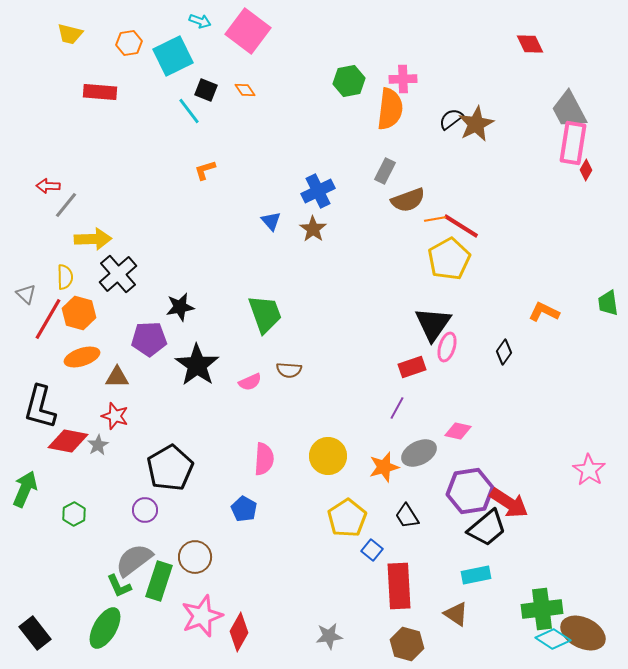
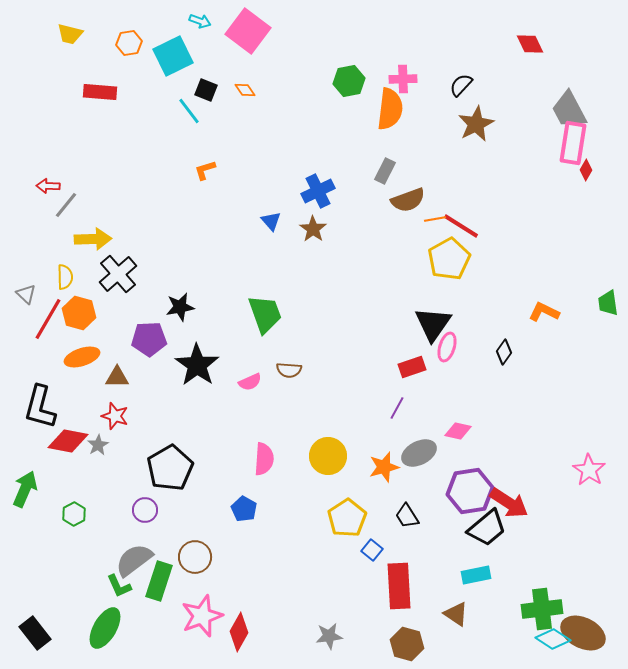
black semicircle at (451, 119): moved 10 px right, 34 px up; rotated 10 degrees counterclockwise
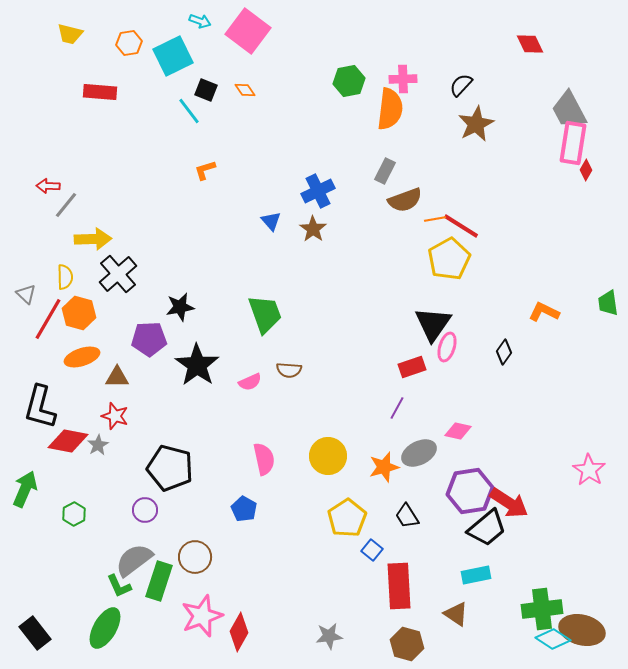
brown semicircle at (408, 200): moved 3 px left
pink semicircle at (264, 459): rotated 16 degrees counterclockwise
black pentagon at (170, 468): rotated 27 degrees counterclockwise
brown ellipse at (583, 633): moved 1 px left, 3 px up; rotated 12 degrees counterclockwise
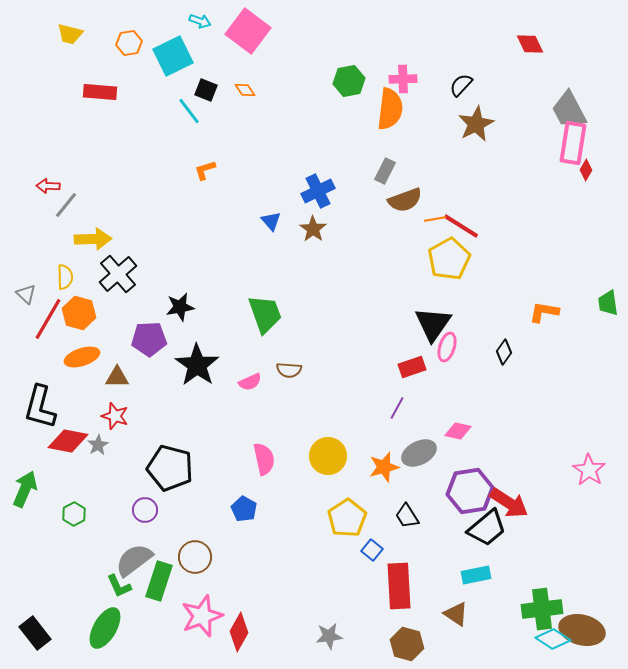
orange L-shape at (544, 312): rotated 16 degrees counterclockwise
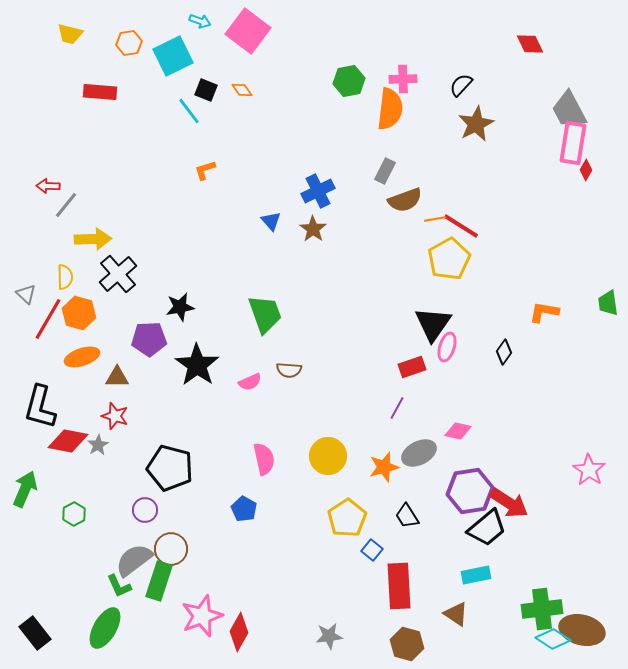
orange diamond at (245, 90): moved 3 px left
brown circle at (195, 557): moved 24 px left, 8 px up
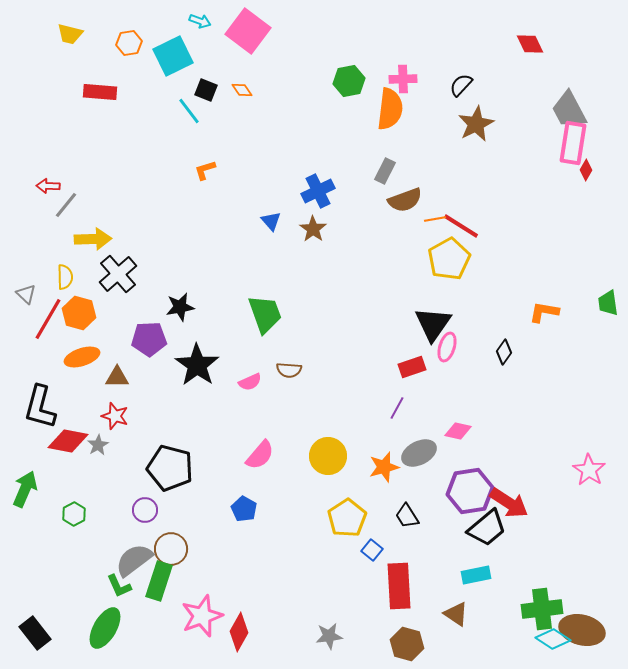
pink semicircle at (264, 459): moved 4 px left, 4 px up; rotated 52 degrees clockwise
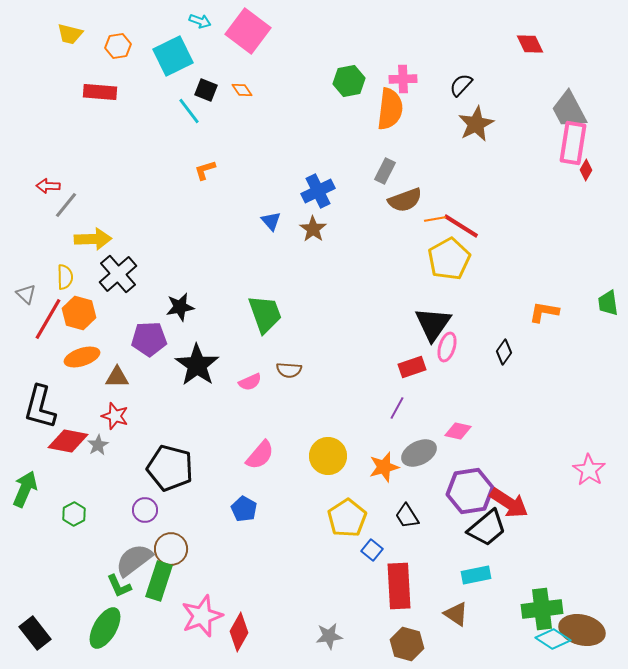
orange hexagon at (129, 43): moved 11 px left, 3 px down
